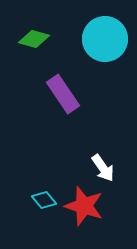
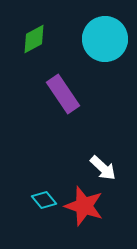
green diamond: rotated 44 degrees counterclockwise
white arrow: rotated 12 degrees counterclockwise
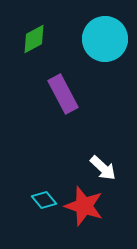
purple rectangle: rotated 6 degrees clockwise
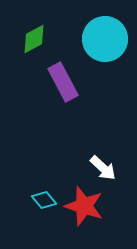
purple rectangle: moved 12 px up
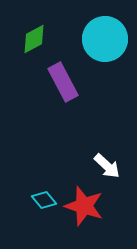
white arrow: moved 4 px right, 2 px up
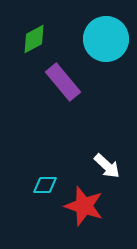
cyan circle: moved 1 px right
purple rectangle: rotated 12 degrees counterclockwise
cyan diamond: moved 1 px right, 15 px up; rotated 50 degrees counterclockwise
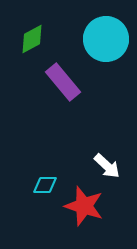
green diamond: moved 2 px left
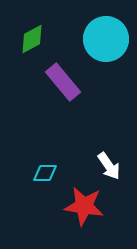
white arrow: moved 2 px right; rotated 12 degrees clockwise
cyan diamond: moved 12 px up
red star: rotated 9 degrees counterclockwise
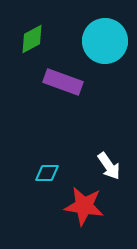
cyan circle: moved 1 px left, 2 px down
purple rectangle: rotated 30 degrees counterclockwise
cyan diamond: moved 2 px right
